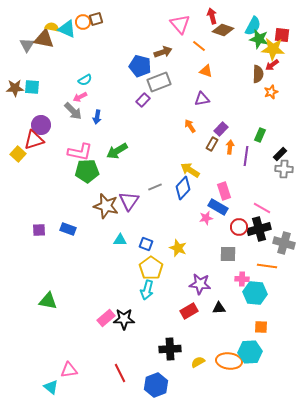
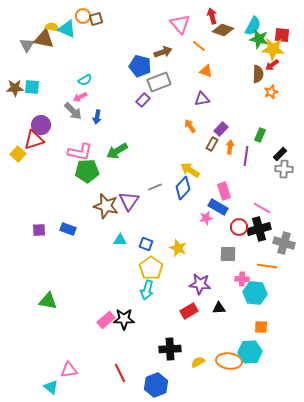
orange circle at (83, 22): moved 6 px up
pink rectangle at (106, 318): moved 2 px down
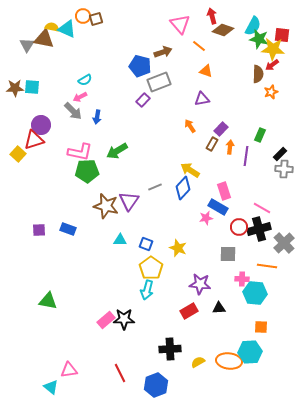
gray cross at (284, 243): rotated 30 degrees clockwise
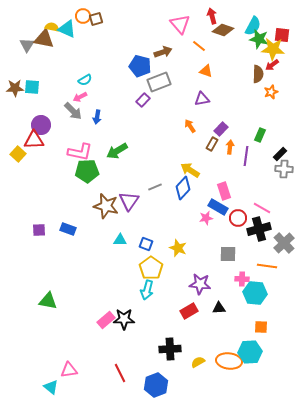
red triangle at (34, 140): rotated 15 degrees clockwise
red circle at (239, 227): moved 1 px left, 9 px up
